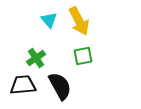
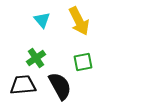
cyan triangle: moved 7 px left
green square: moved 6 px down
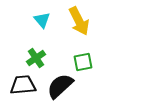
black semicircle: rotated 104 degrees counterclockwise
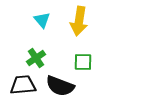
yellow arrow: rotated 36 degrees clockwise
green square: rotated 12 degrees clockwise
black semicircle: rotated 116 degrees counterclockwise
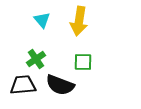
green cross: moved 1 px down
black semicircle: moved 1 px up
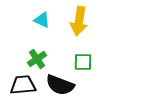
cyan triangle: rotated 24 degrees counterclockwise
green cross: moved 1 px right
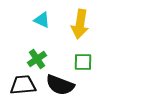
yellow arrow: moved 1 px right, 3 px down
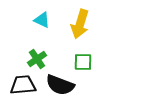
yellow arrow: rotated 8 degrees clockwise
